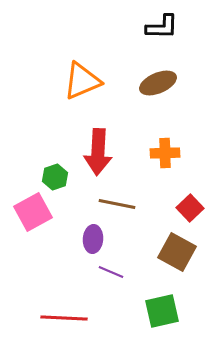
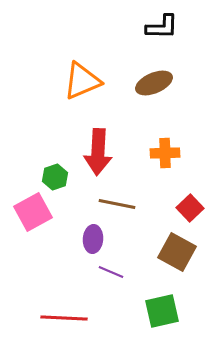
brown ellipse: moved 4 px left
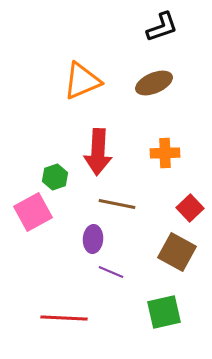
black L-shape: rotated 20 degrees counterclockwise
green square: moved 2 px right, 1 px down
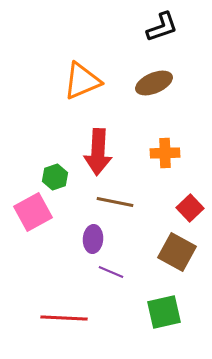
brown line: moved 2 px left, 2 px up
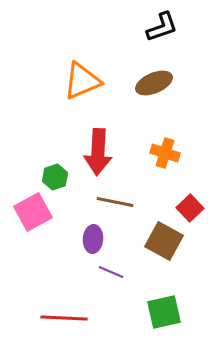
orange cross: rotated 20 degrees clockwise
brown square: moved 13 px left, 11 px up
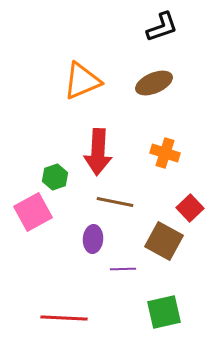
purple line: moved 12 px right, 3 px up; rotated 25 degrees counterclockwise
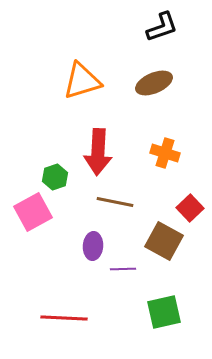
orange triangle: rotated 6 degrees clockwise
purple ellipse: moved 7 px down
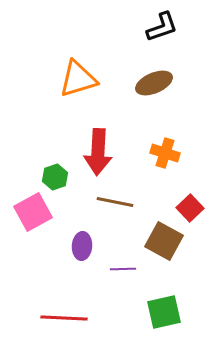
orange triangle: moved 4 px left, 2 px up
purple ellipse: moved 11 px left
